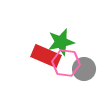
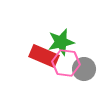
red rectangle: moved 2 px left
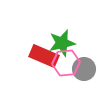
green star: moved 1 px right, 1 px down
pink hexagon: rotated 12 degrees counterclockwise
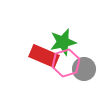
green star: moved 1 px right, 1 px up
pink hexagon: rotated 12 degrees counterclockwise
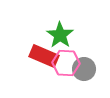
green star: moved 3 px left, 7 px up; rotated 24 degrees counterclockwise
pink hexagon: rotated 20 degrees clockwise
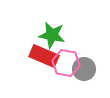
green star: moved 8 px left; rotated 24 degrees counterclockwise
pink hexagon: rotated 8 degrees clockwise
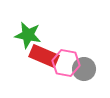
green star: moved 24 px left
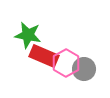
pink hexagon: rotated 20 degrees clockwise
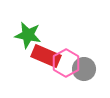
red rectangle: moved 2 px right
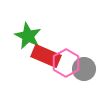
green star: moved 1 px down; rotated 16 degrees clockwise
